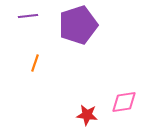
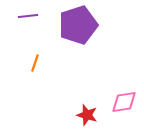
red star: rotated 10 degrees clockwise
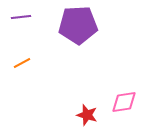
purple line: moved 7 px left, 1 px down
purple pentagon: rotated 15 degrees clockwise
orange line: moved 13 px left; rotated 42 degrees clockwise
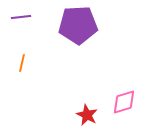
orange line: rotated 48 degrees counterclockwise
pink diamond: rotated 8 degrees counterclockwise
red star: rotated 10 degrees clockwise
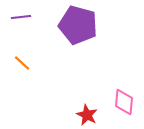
purple pentagon: rotated 18 degrees clockwise
orange line: rotated 60 degrees counterclockwise
pink diamond: rotated 68 degrees counterclockwise
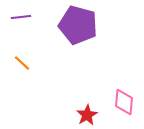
red star: rotated 15 degrees clockwise
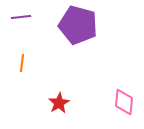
orange line: rotated 54 degrees clockwise
red star: moved 28 px left, 12 px up
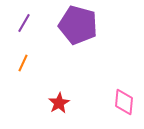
purple line: moved 3 px right, 6 px down; rotated 54 degrees counterclockwise
orange line: moved 1 px right; rotated 18 degrees clockwise
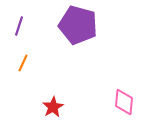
purple line: moved 5 px left, 3 px down; rotated 12 degrees counterclockwise
red star: moved 6 px left, 4 px down
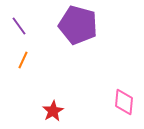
purple line: rotated 54 degrees counterclockwise
orange line: moved 3 px up
red star: moved 4 px down
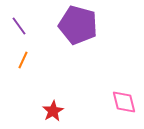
pink diamond: rotated 20 degrees counterclockwise
